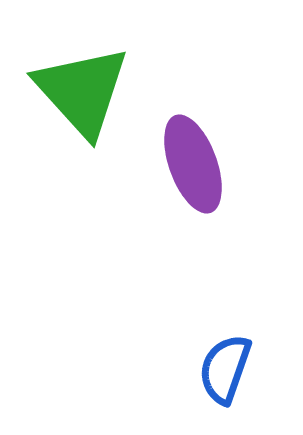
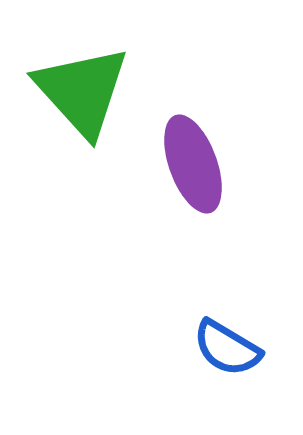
blue semicircle: moved 2 px right, 21 px up; rotated 78 degrees counterclockwise
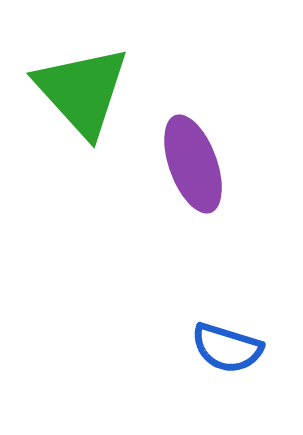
blue semicircle: rotated 14 degrees counterclockwise
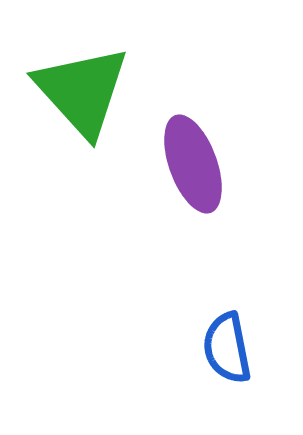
blue semicircle: rotated 62 degrees clockwise
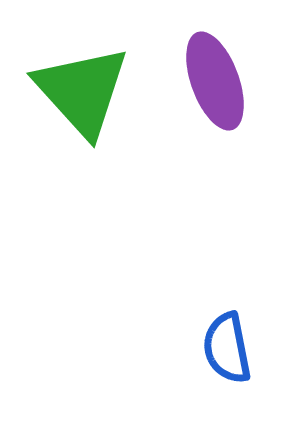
purple ellipse: moved 22 px right, 83 px up
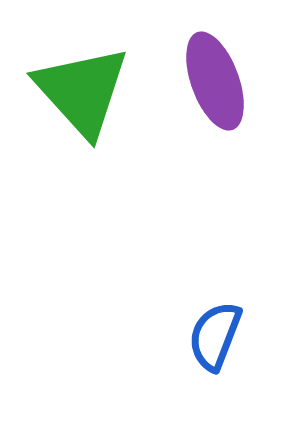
blue semicircle: moved 12 px left, 12 px up; rotated 32 degrees clockwise
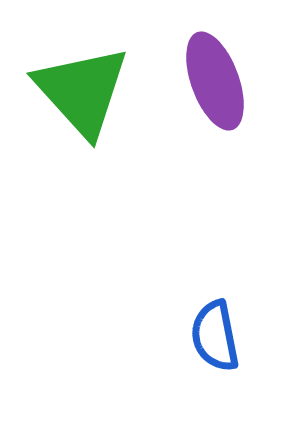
blue semicircle: rotated 32 degrees counterclockwise
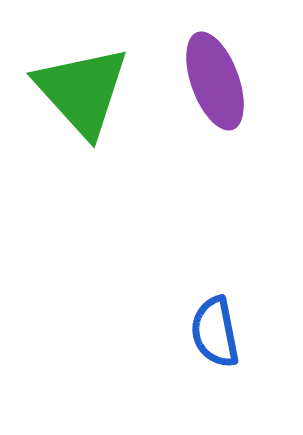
blue semicircle: moved 4 px up
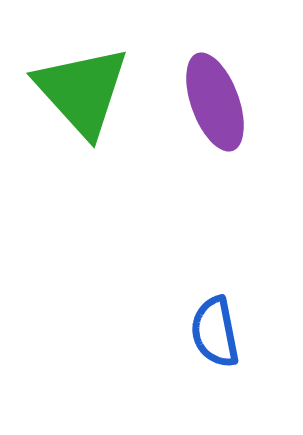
purple ellipse: moved 21 px down
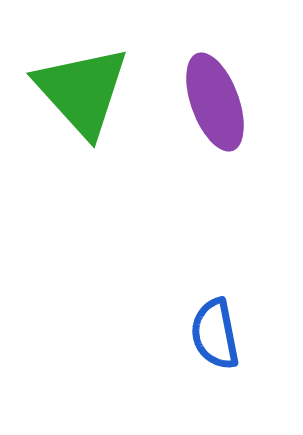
blue semicircle: moved 2 px down
